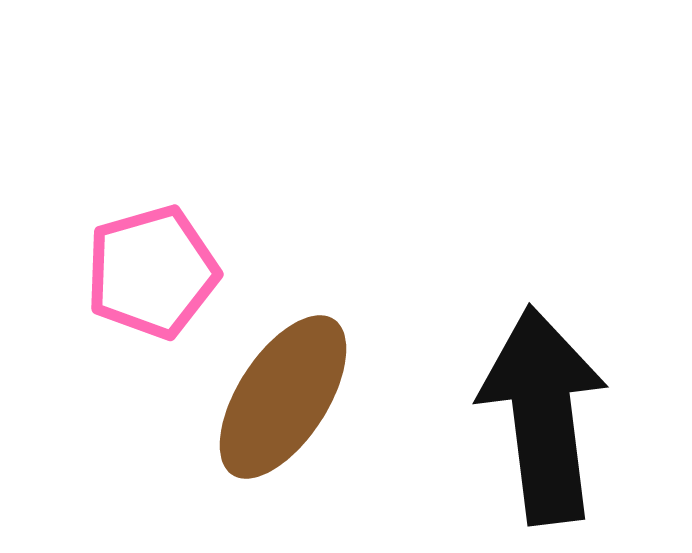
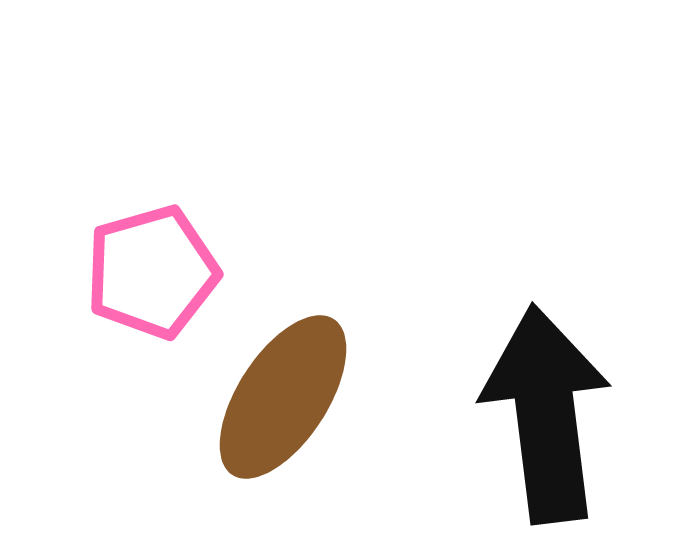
black arrow: moved 3 px right, 1 px up
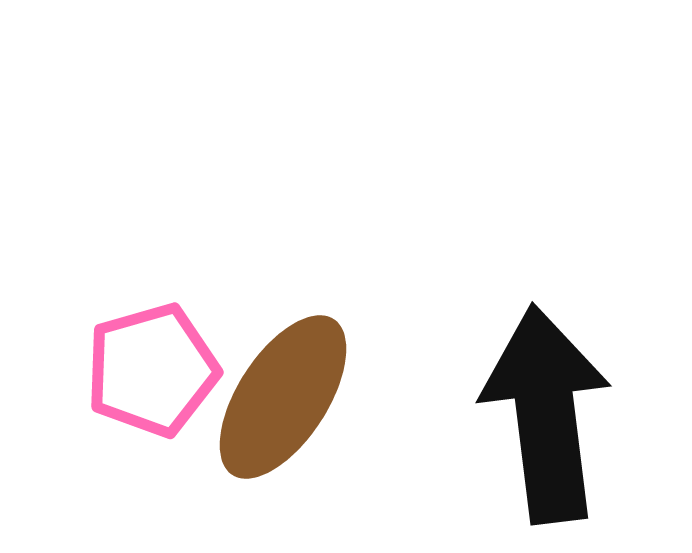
pink pentagon: moved 98 px down
